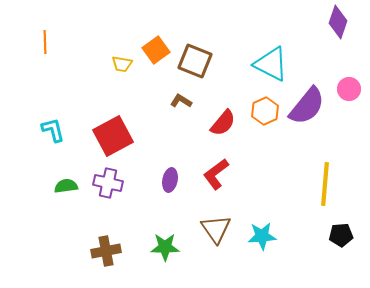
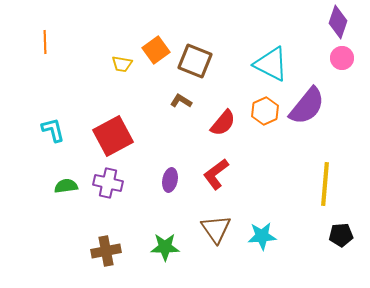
pink circle: moved 7 px left, 31 px up
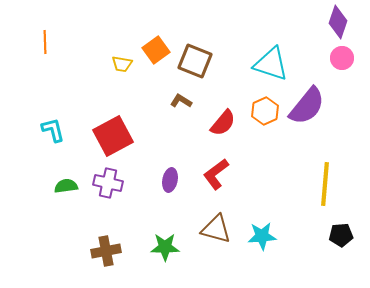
cyan triangle: rotated 9 degrees counterclockwise
brown triangle: rotated 40 degrees counterclockwise
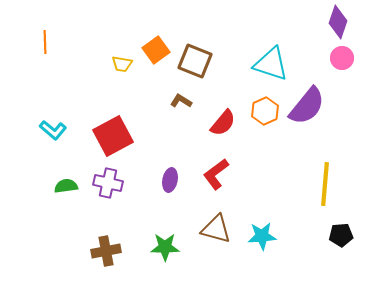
cyan L-shape: rotated 144 degrees clockwise
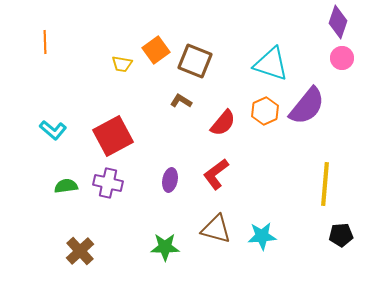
brown cross: moved 26 px left; rotated 32 degrees counterclockwise
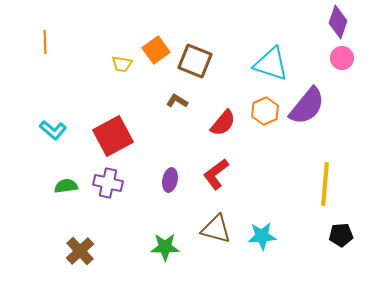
brown L-shape: moved 4 px left
